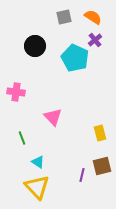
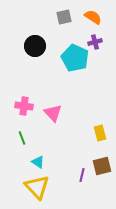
purple cross: moved 2 px down; rotated 24 degrees clockwise
pink cross: moved 8 px right, 14 px down
pink triangle: moved 4 px up
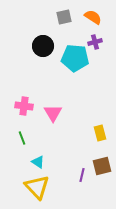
black circle: moved 8 px right
cyan pentagon: rotated 20 degrees counterclockwise
pink triangle: rotated 12 degrees clockwise
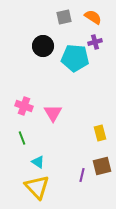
pink cross: rotated 12 degrees clockwise
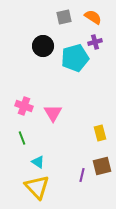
cyan pentagon: rotated 20 degrees counterclockwise
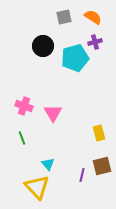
yellow rectangle: moved 1 px left
cyan triangle: moved 10 px right, 2 px down; rotated 16 degrees clockwise
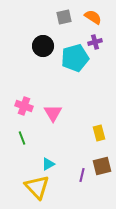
cyan triangle: rotated 40 degrees clockwise
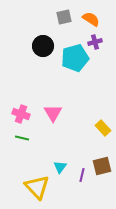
orange semicircle: moved 2 px left, 2 px down
pink cross: moved 3 px left, 8 px down
yellow rectangle: moved 4 px right, 5 px up; rotated 28 degrees counterclockwise
green line: rotated 56 degrees counterclockwise
cyan triangle: moved 12 px right, 3 px down; rotated 24 degrees counterclockwise
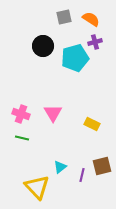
yellow rectangle: moved 11 px left, 4 px up; rotated 21 degrees counterclockwise
cyan triangle: rotated 16 degrees clockwise
